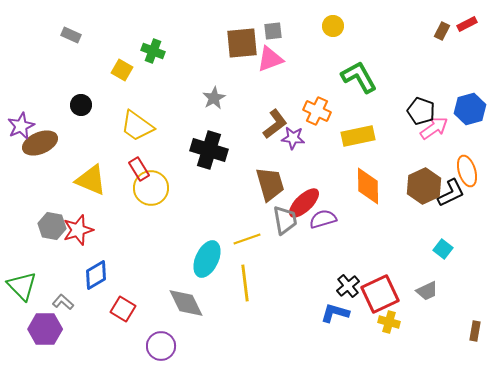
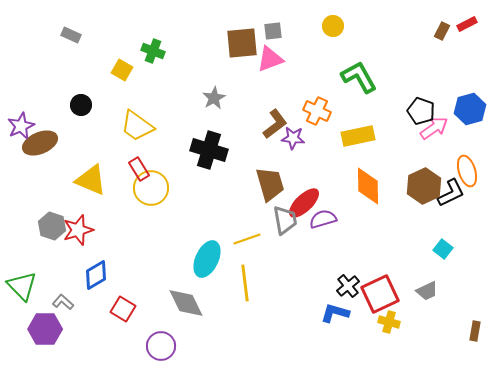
gray hexagon at (52, 226): rotated 8 degrees clockwise
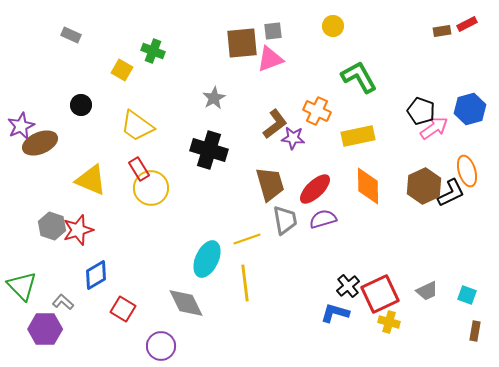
brown rectangle at (442, 31): rotated 54 degrees clockwise
red ellipse at (304, 203): moved 11 px right, 14 px up
cyan square at (443, 249): moved 24 px right, 46 px down; rotated 18 degrees counterclockwise
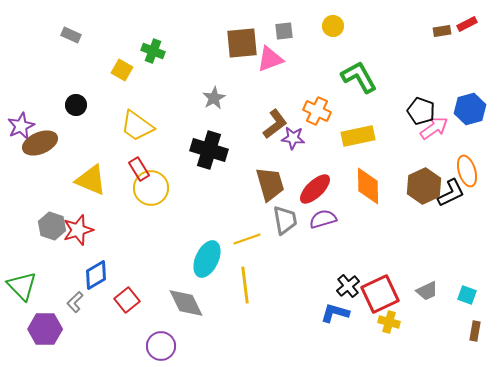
gray square at (273, 31): moved 11 px right
black circle at (81, 105): moved 5 px left
yellow line at (245, 283): moved 2 px down
gray L-shape at (63, 302): moved 12 px right; rotated 85 degrees counterclockwise
red square at (123, 309): moved 4 px right, 9 px up; rotated 20 degrees clockwise
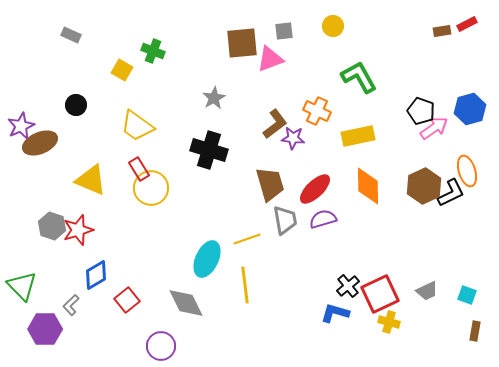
gray L-shape at (75, 302): moved 4 px left, 3 px down
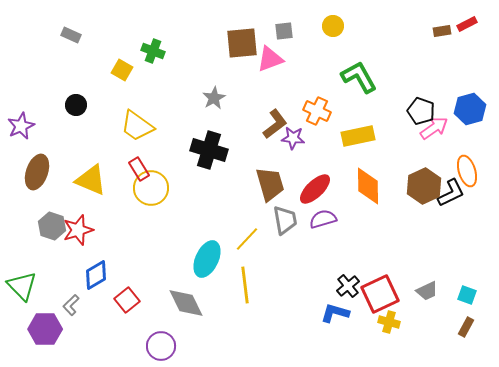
brown ellipse at (40, 143): moved 3 px left, 29 px down; rotated 48 degrees counterclockwise
yellow line at (247, 239): rotated 28 degrees counterclockwise
brown rectangle at (475, 331): moved 9 px left, 4 px up; rotated 18 degrees clockwise
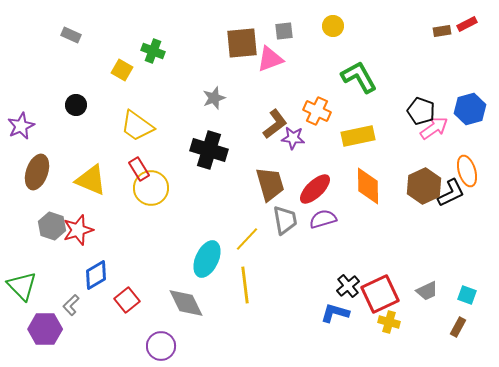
gray star at (214, 98): rotated 10 degrees clockwise
brown rectangle at (466, 327): moved 8 px left
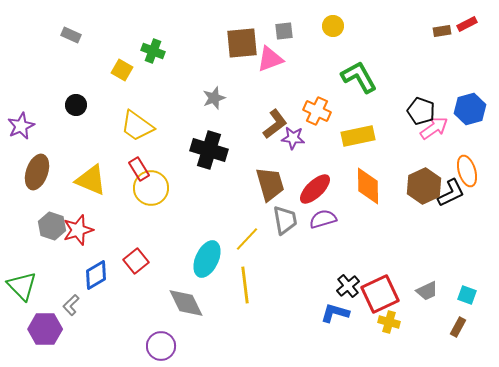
red square at (127, 300): moved 9 px right, 39 px up
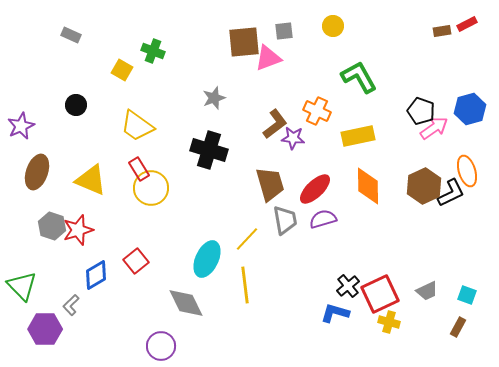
brown square at (242, 43): moved 2 px right, 1 px up
pink triangle at (270, 59): moved 2 px left, 1 px up
